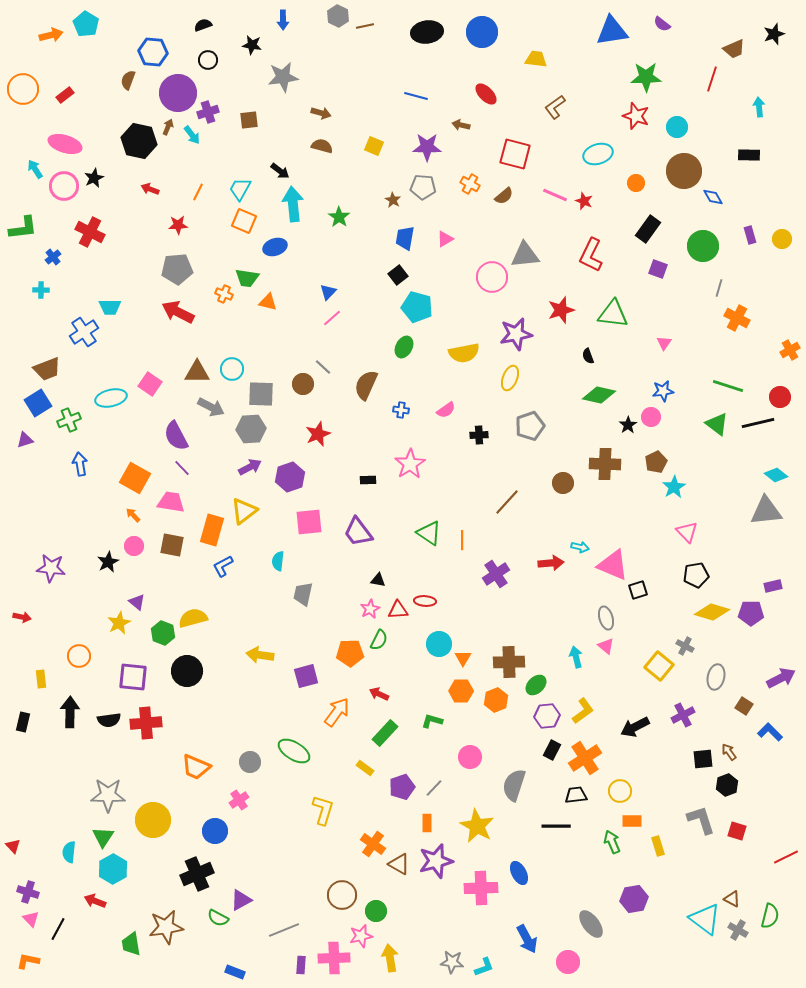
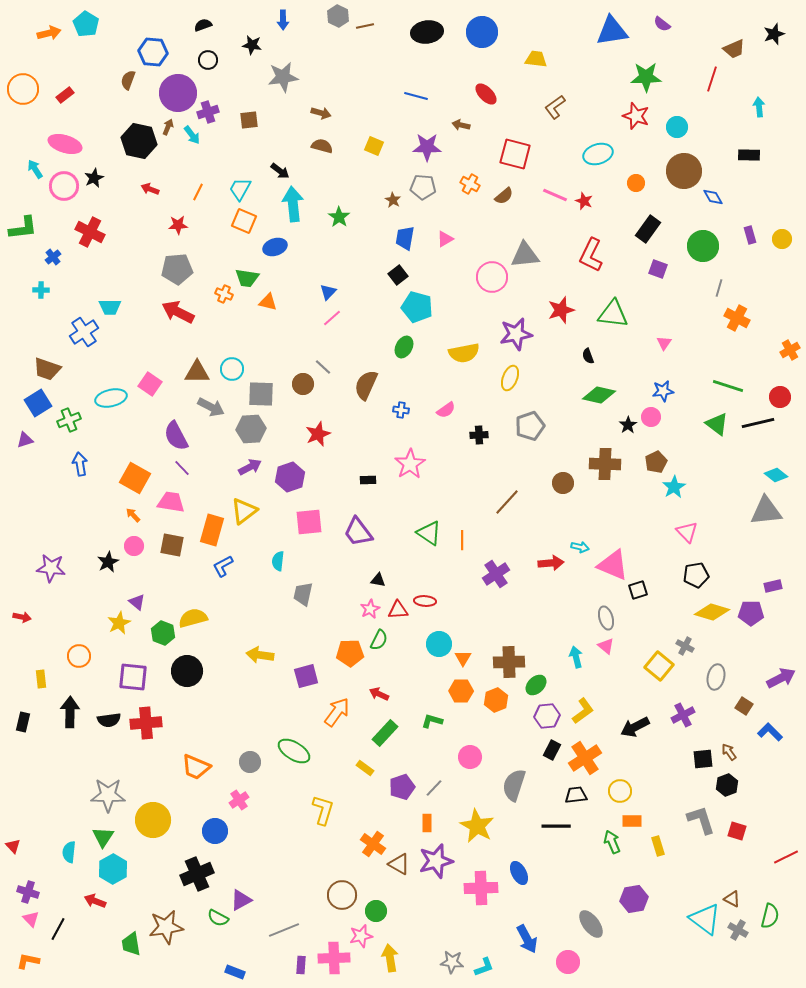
orange arrow at (51, 35): moved 2 px left, 2 px up
brown trapezoid at (47, 369): rotated 40 degrees clockwise
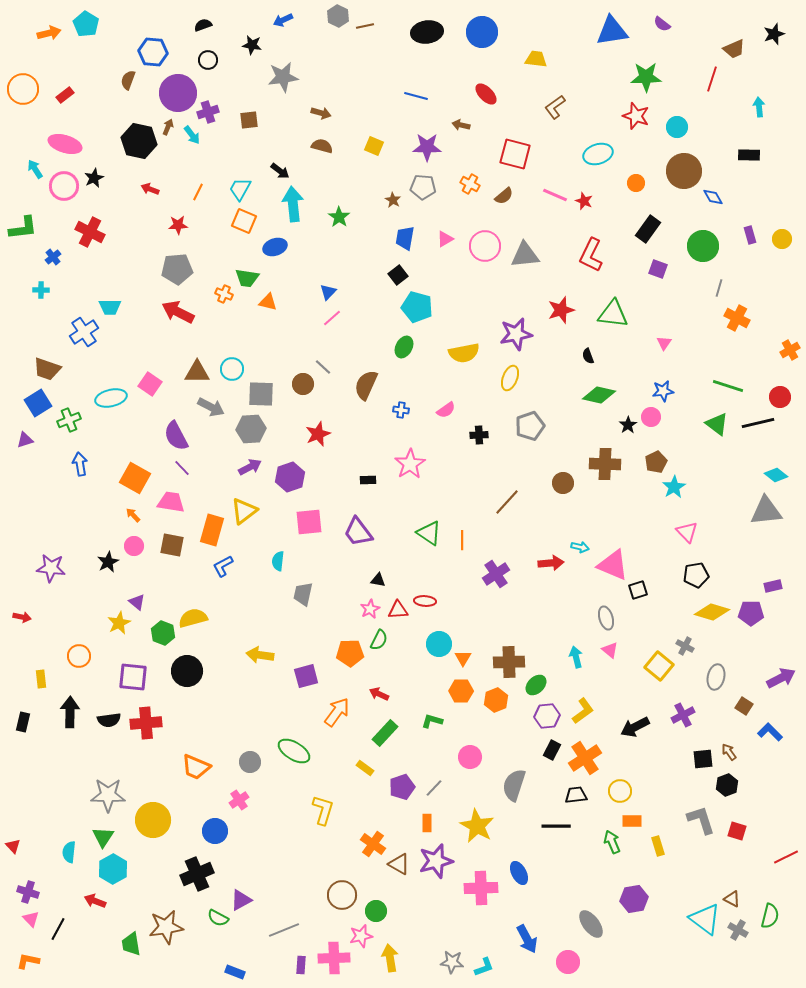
blue arrow at (283, 20): rotated 66 degrees clockwise
pink circle at (492, 277): moved 7 px left, 31 px up
pink triangle at (606, 646): moved 4 px right, 4 px down
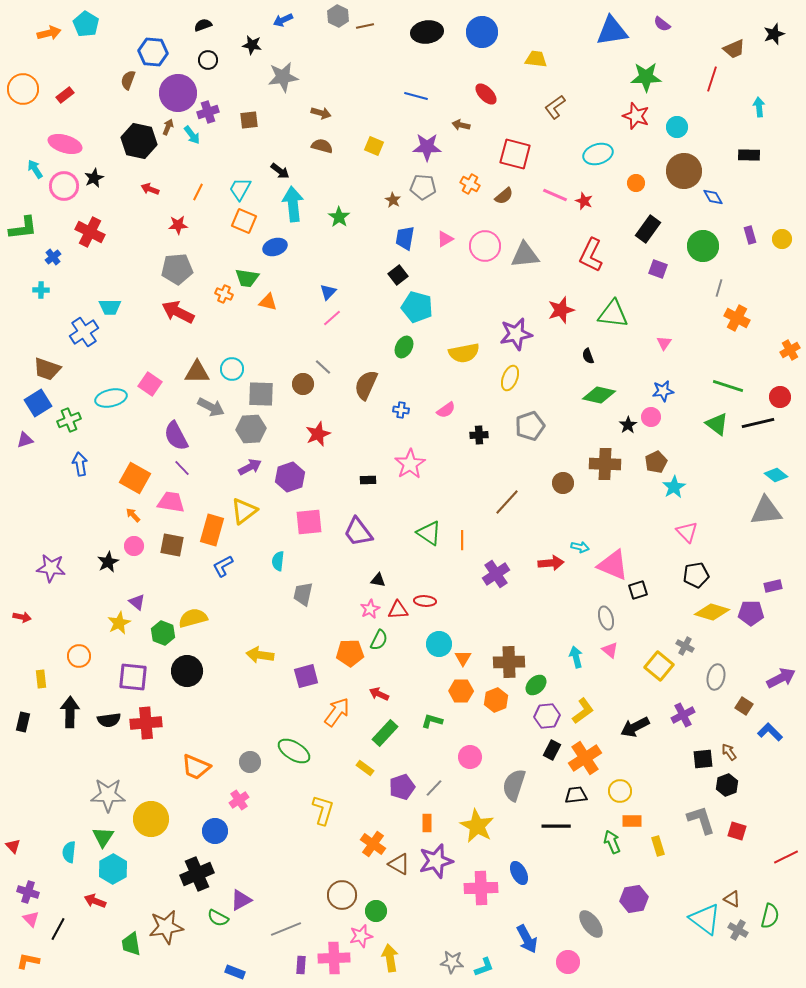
yellow circle at (153, 820): moved 2 px left, 1 px up
gray line at (284, 930): moved 2 px right, 1 px up
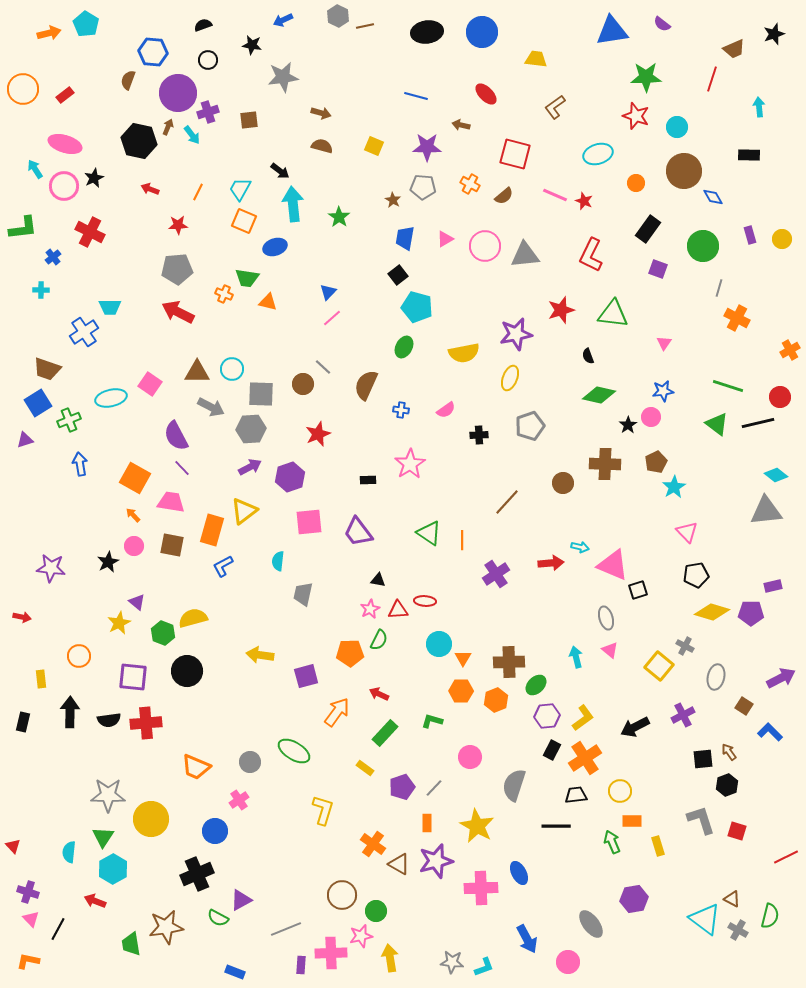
yellow L-shape at (583, 711): moved 7 px down
pink cross at (334, 958): moved 3 px left, 5 px up
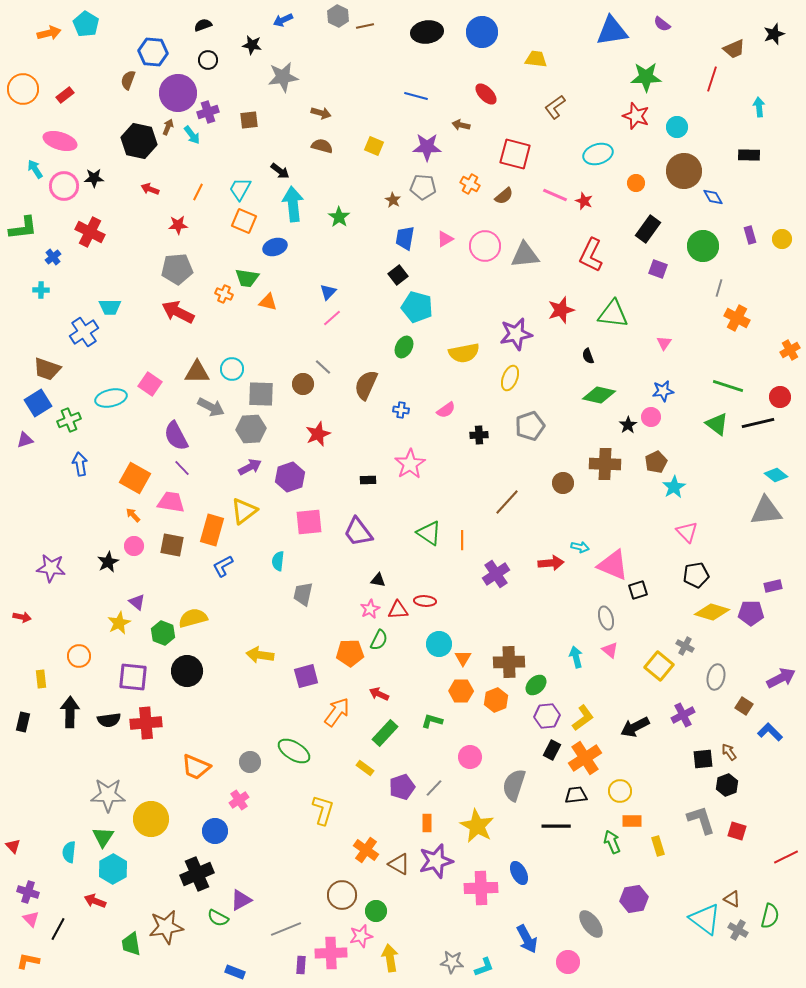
pink ellipse at (65, 144): moved 5 px left, 3 px up
black star at (94, 178): rotated 24 degrees clockwise
orange cross at (373, 844): moved 7 px left, 6 px down
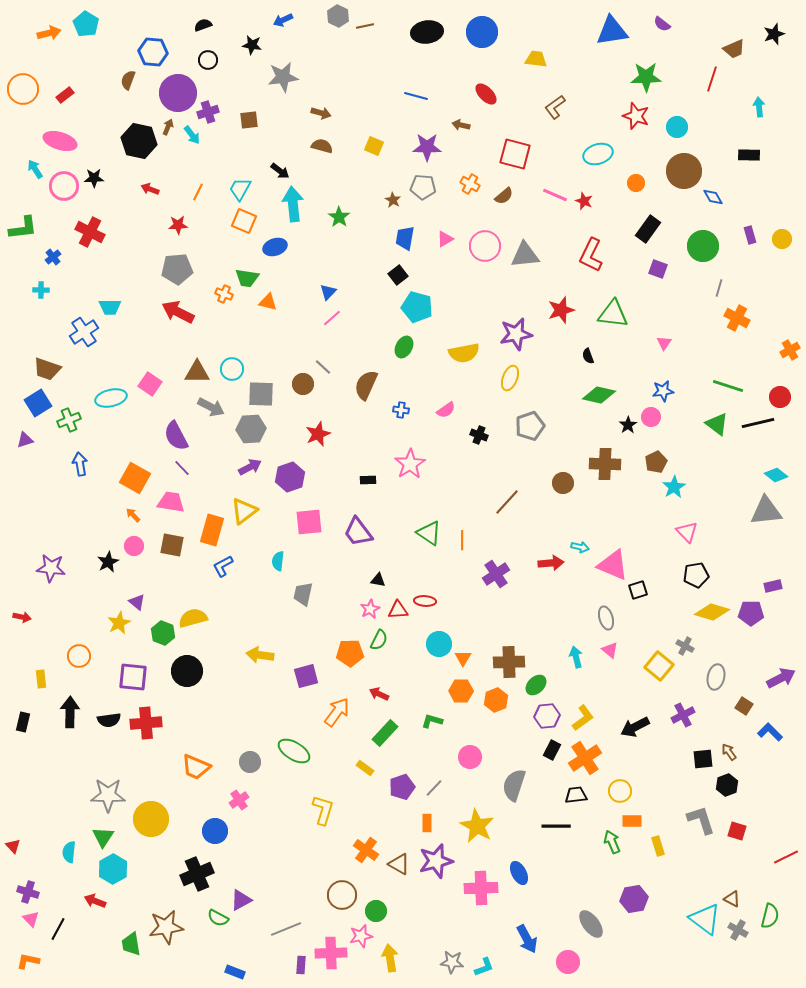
black cross at (479, 435): rotated 24 degrees clockwise
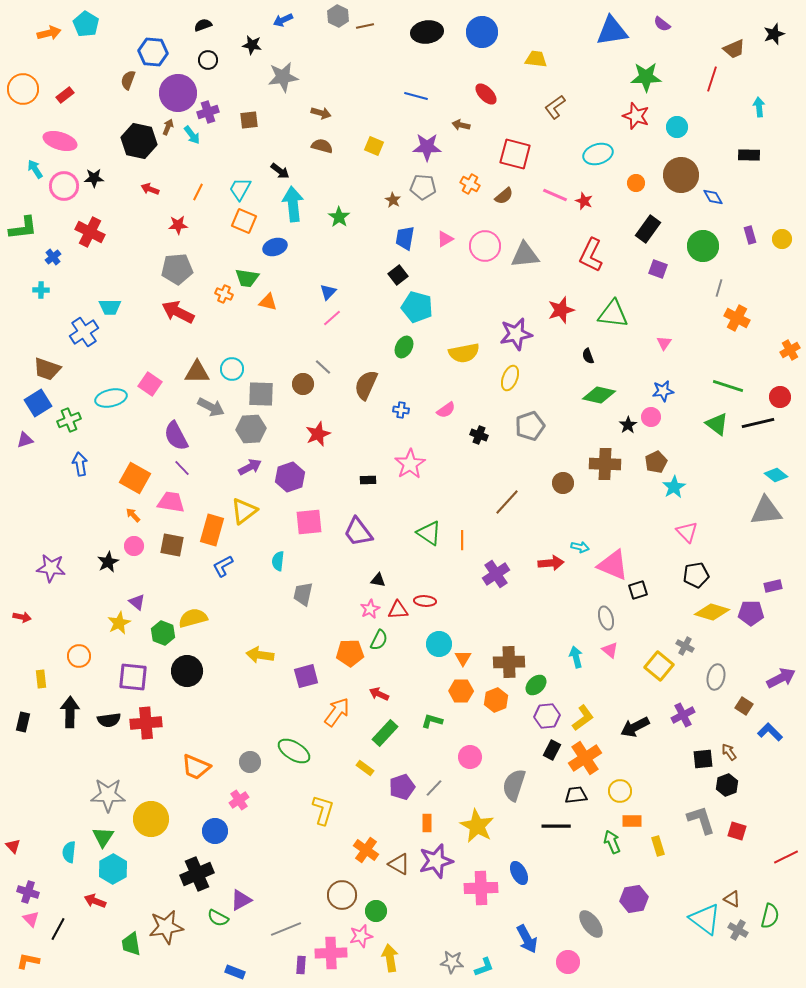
brown circle at (684, 171): moved 3 px left, 4 px down
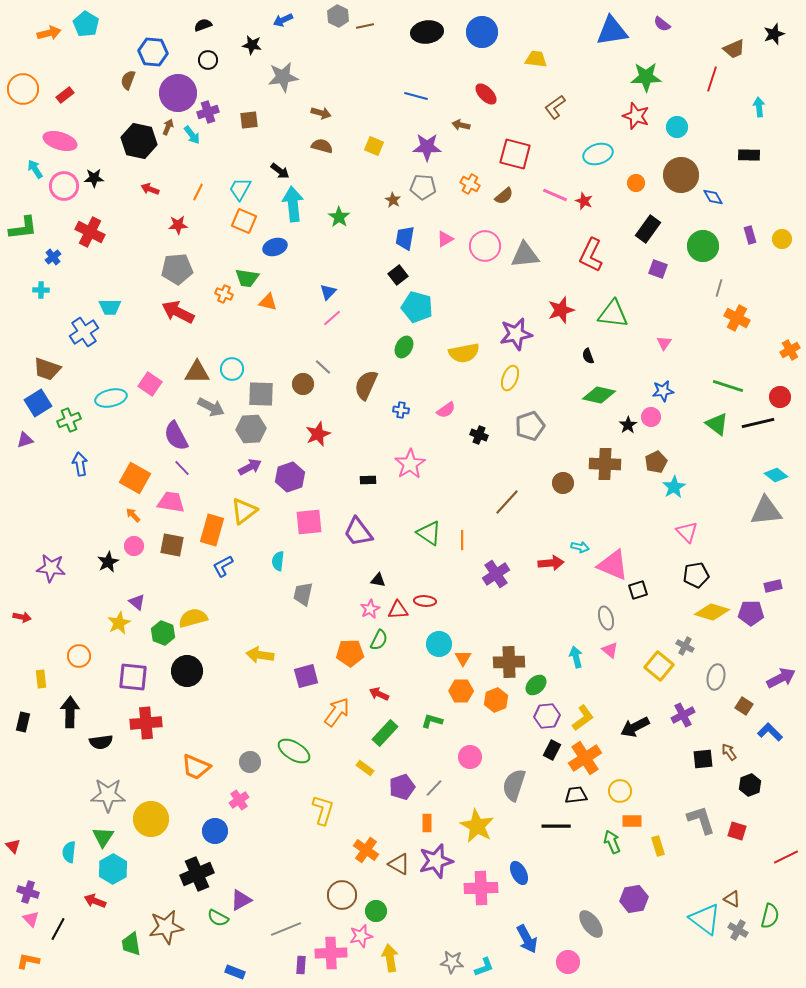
black semicircle at (109, 720): moved 8 px left, 22 px down
black hexagon at (727, 785): moved 23 px right
